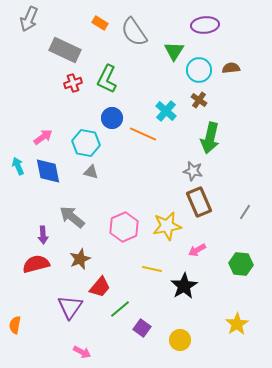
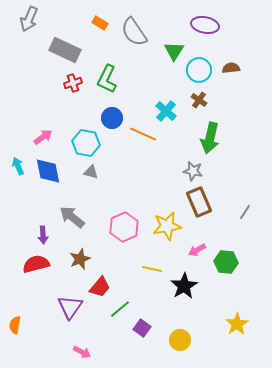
purple ellipse at (205, 25): rotated 16 degrees clockwise
green hexagon at (241, 264): moved 15 px left, 2 px up
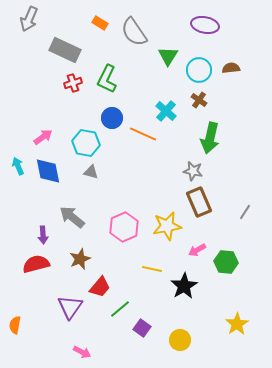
green triangle at (174, 51): moved 6 px left, 5 px down
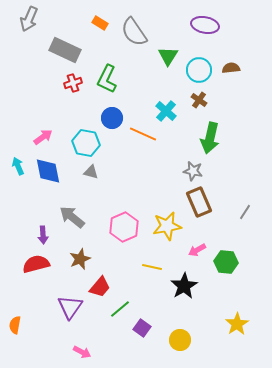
yellow line at (152, 269): moved 2 px up
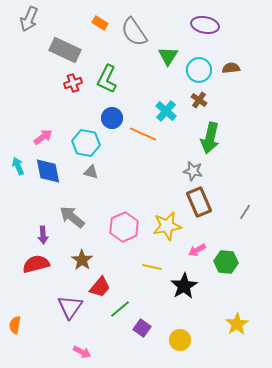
brown star at (80, 259): moved 2 px right, 1 px down; rotated 15 degrees counterclockwise
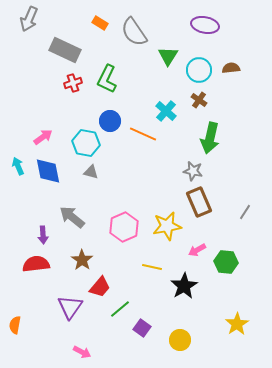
blue circle at (112, 118): moved 2 px left, 3 px down
red semicircle at (36, 264): rotated 8 degrees clockwise
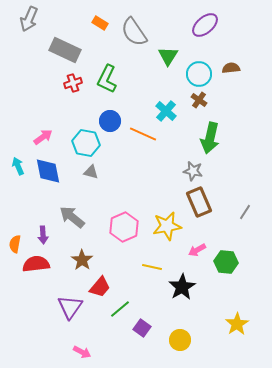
purple ellipse at (205, 25): rotated 52 degrees counterclockwise
cyan circle at (199, 70): moved 4 px down
black star at (184, 286): moved 2 px left, 1 px down
orange semicircle at (15, 325): moved 81 px up
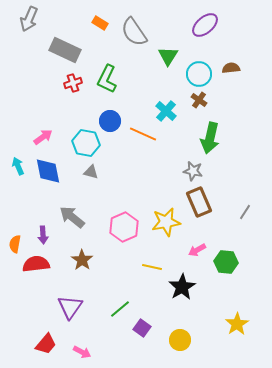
yellow star at (167, 226): moved 1 px left, 4 px up
red trapezoid at (100, 287): moved 54 px left, 57 px down
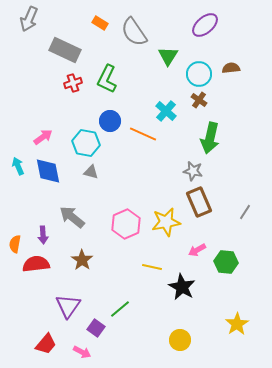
pink hexagon at (124, 227): moved 2 px right, 3 px up
black star at (182, 287): rotated 12 degrees counterclockwise
purple triangle at (70, 307): moved 2 px left, 1 px up
purple square at (142, 328): moved 46 px left
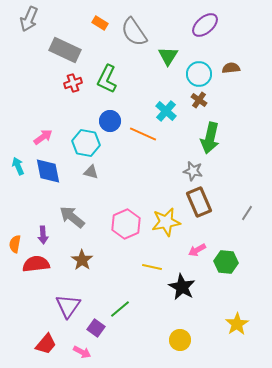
gray line at (245, 212): moved 2 px right, 1 px down
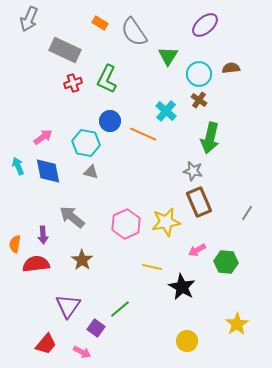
yellow circle at (180, 340): moved 7 px right, 1 px down
